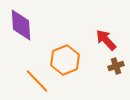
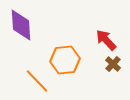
orange hexagon: rotated 16 degrees clockwise
brown cross: moved 3 px left, 2 px up; rotated 28 degrees counterclockwise
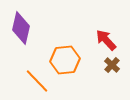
purple diamond: moved 3 px down; rotated 16 degrees clockwise
brown cross: moved 1 px left, 1 px down
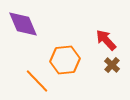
purple diamond: moved 2 px right, 4 px up; rotated 36 degrees counterclockwise
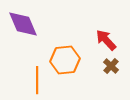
brown cross: moved 1 px left, 1 px down
orange line: moved 1 px up; rotated 44 degrees clockwise
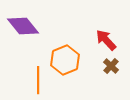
purple diamond: moved 2 px down; rotated 16 degrees counterclockwise
orange hexagon: rotated 16 degrees counterclockwise
orange line: moved 1 px right
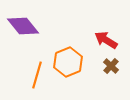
red arrow: rotated 15 degrees counterclockwise
orange hexagon: moved 3 px right, 2 px down
orange line: moved 1 px left, 5 px up; rotated 16 degrees clockwise
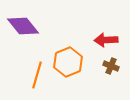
red arrow: rotated 35 degrees counterclockwise
brown cross: rotated 21 degrees counterclockwise
